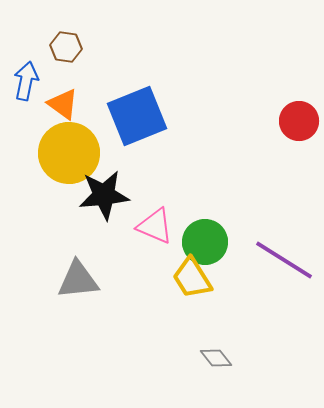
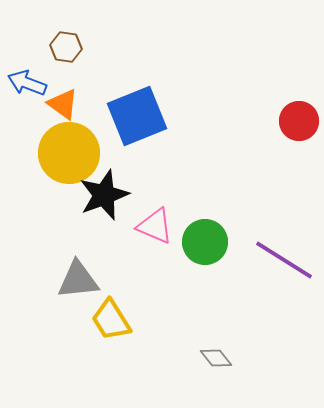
blue arrow: moved 1 px right, 2 px down; rotated 81 degrees counterclockwise
black star: rotated 15 degrees counterclockwise
yellow trapezoid: moved 81 px left, 42 px down
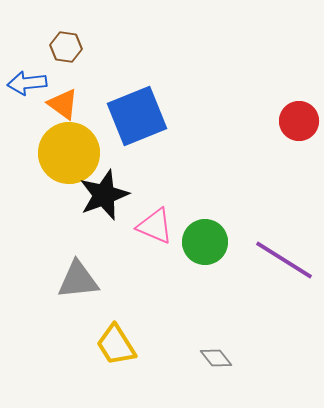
blue arrow: rotated 27 degrees counterclockwise
yellow trapezoid: moved 5 px right, 25 px down
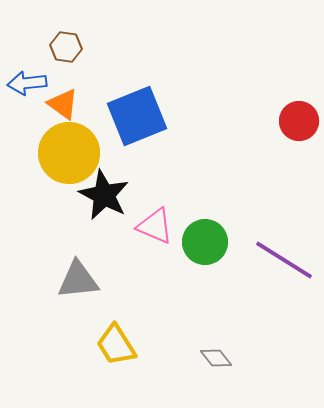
black star: rotated 24 degrees counterclockwise
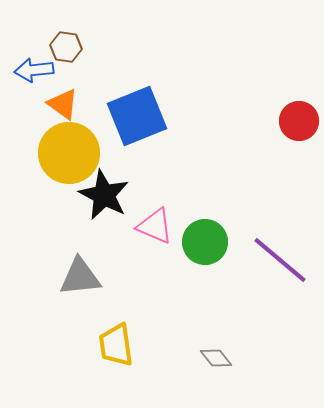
blue arrow: moved 7 px right, 13 px up
purple line: moved 4 px left; rotated 8 degrees clockwise
gray triangle: moved 2 px right, 3 px up
yellow trapezoid: rotated 24 degrees clockwise
